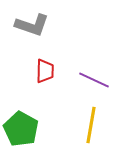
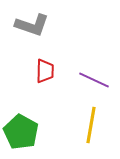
green pentagon: moved 3 px down
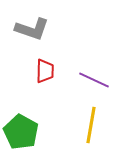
gray L-shape: moved 4 px down
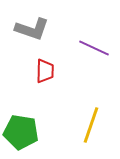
purple line: moved 32 px up
yellow line: rotated 9 degrees clockwise
green pentagon: rotated 20 degrees counterclockwise
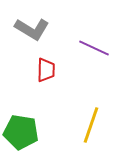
gray L-shape: rotated 12 degrees clockwise
red trapezoid: moved 1 px right, 1 px up
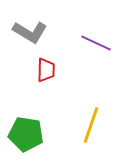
gray L-shape: moved 2 px left, 3 px down
purple line: moved 2 px right, 5 px up
green pentagon: moved 5 px right, 2 px down
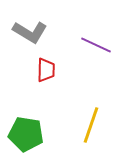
purple line: moved 2 px down
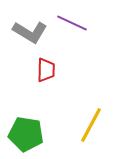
purple line: moved 24 px left, 22 px up
yellow line: rotated 9 degrees clockwise
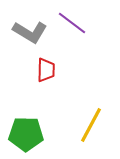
purple line: rotated 12 degrees clockwise
green pentagon: rotated 8 degrees counterclockwise
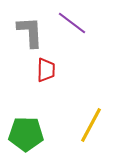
gray L-shape: rotated 124 degrees counterclockwise
